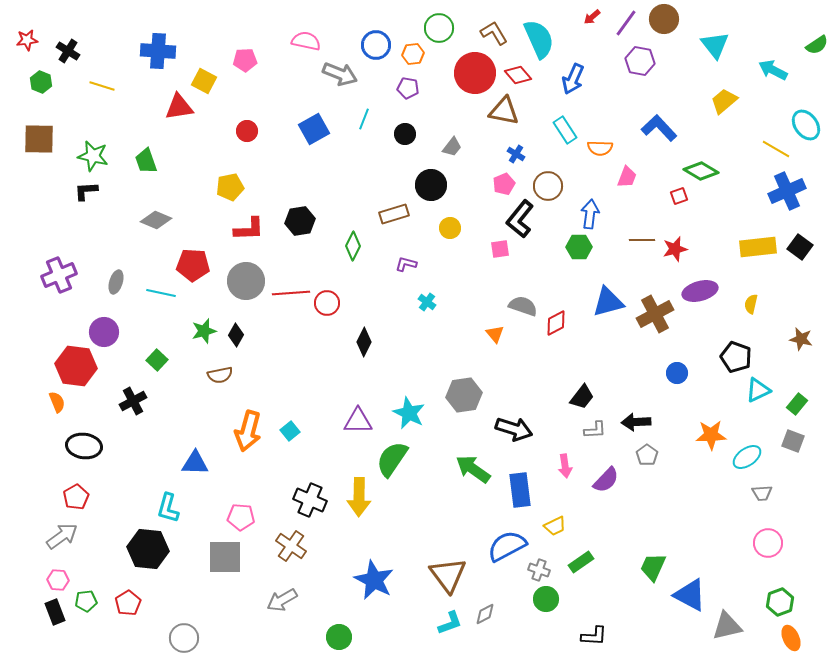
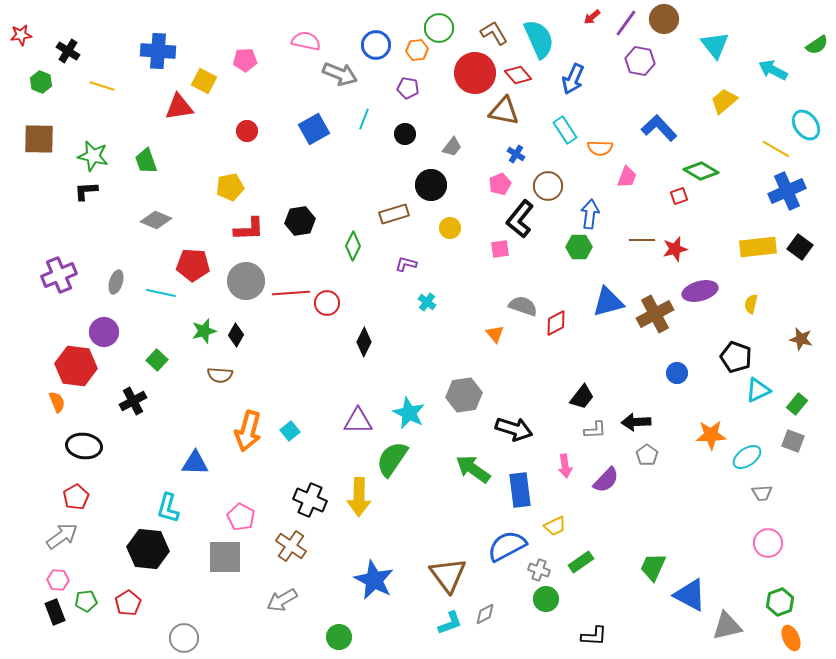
red star at (27, 40): moved 6 px left, 5 px up
orange hexagon at (413, 54): moved 4 px right, 4 px up
pink pentagon at (504, 184): moved 4 px left
brown semicircle at (220, 375): rotated 15 degrees clockwise
pink pentagon at (241, 517): rotated 24 degrees clockwise
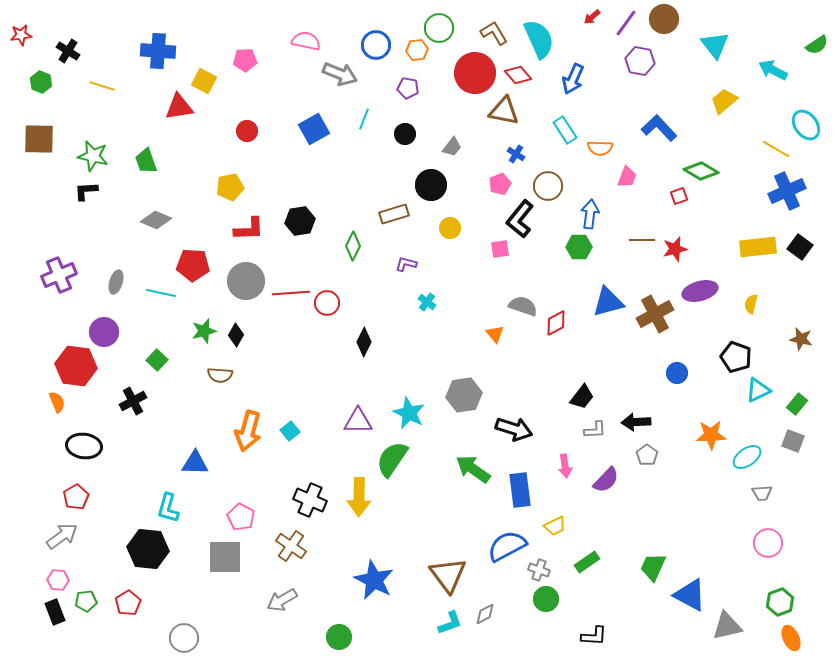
green rectangle at (581, 562): moved 6 px right
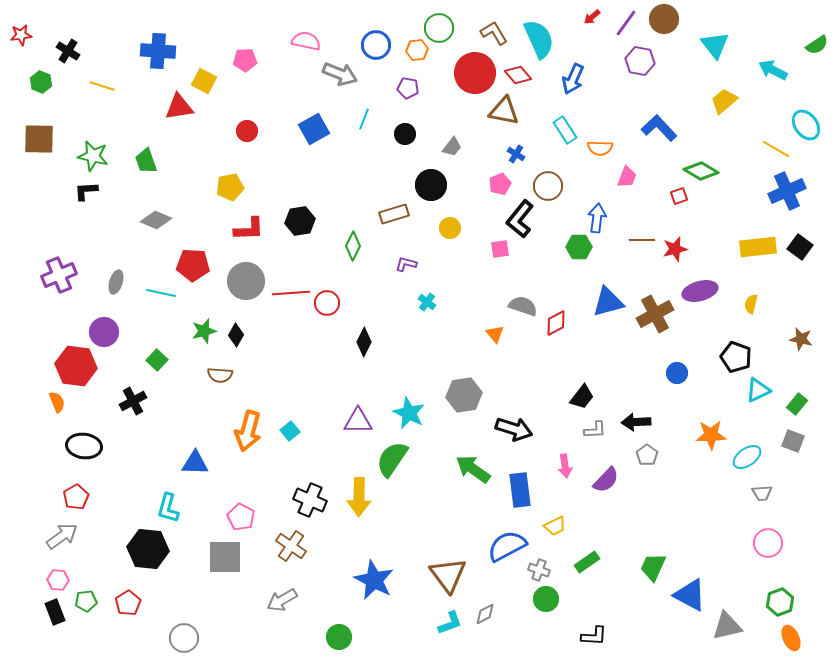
blue arrow at (590, 214): moved 7 px right, 4 px down
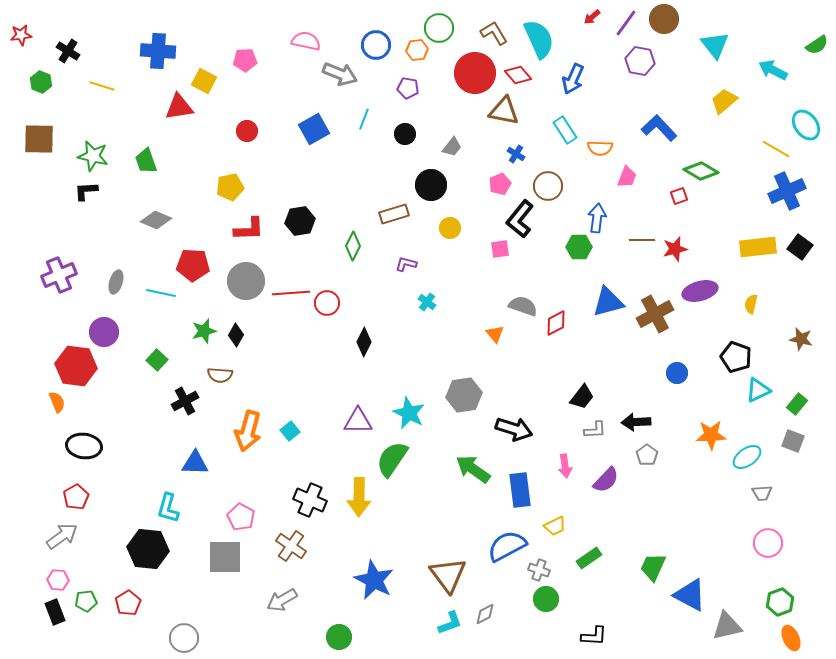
black cross at (133, 401): moved 52 px right
green rectangle at (587, 562): moved 2 px right, 4 px up
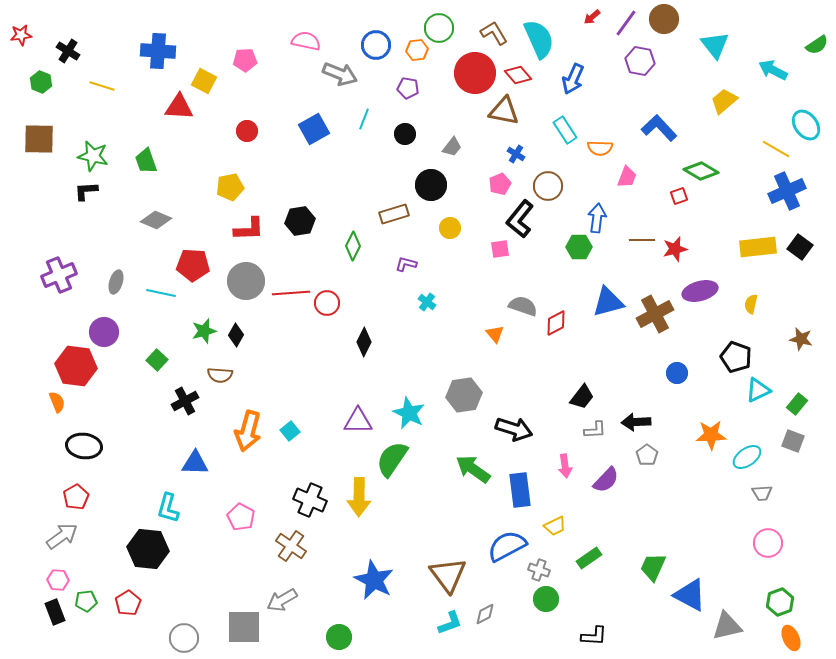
red triangle at (179, 107): rotated 12 degrees clockwise
gray square at (225, 557): moved 19 px right, 70 px down
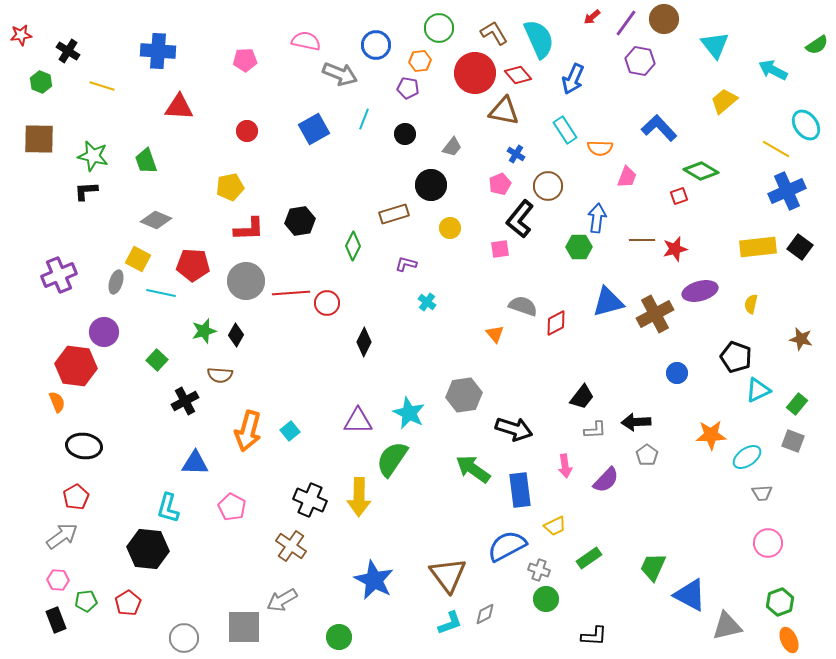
orange hexagon at (417, 50): moved 3 px right, 11 px down
yellow square at (204, 81): moved 66 px left, 178 px down
pink pentagon at (241, 517): moved 9 px left, 10 px up
black rectangle at (55, 612): moved 1 px right, 8 px down
orange ellipse at (791, 638): moved 2 px left, 2 px down
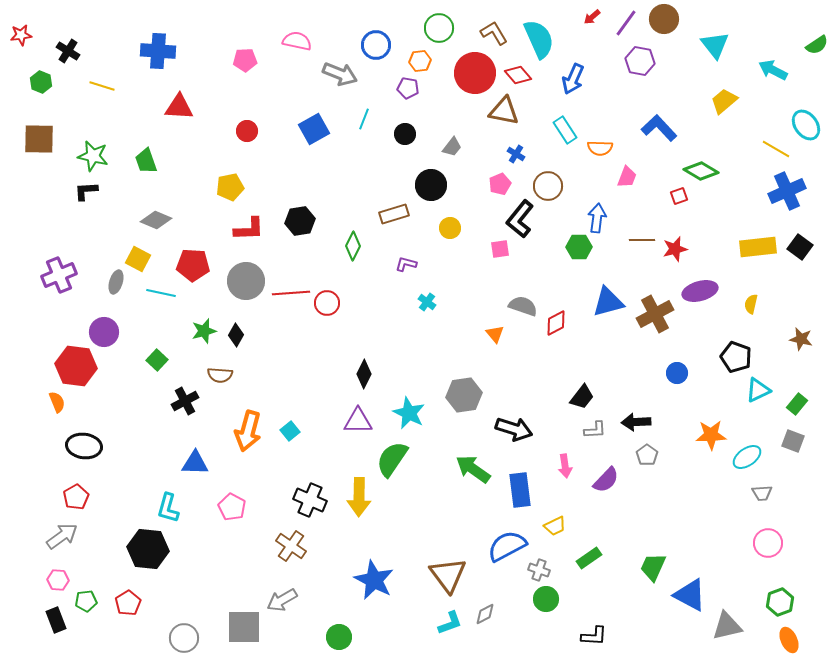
pink semicircle at (306, 41): moved 9 px left
black diamond at (364, 342): moved 32 px down
